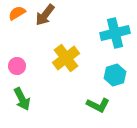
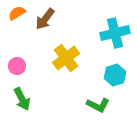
brown arrow: moved 4 px down
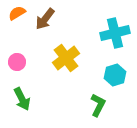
pink circle: moved 4 px up
green L-shape: rotated 90 degrees counterclockwise
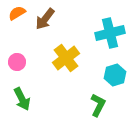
cyan cross: moved 5 px left
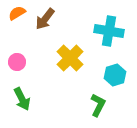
cyan cross: moved 1 px left, 2 px up; rotated 24 degrees clockwise
yellow cross: moved 4 px right; rotated 8 degrees counterclockwise
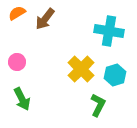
yellow cross: moved 11 px right, 11 px down
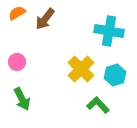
green L-shape: rotated 70 degrees counterclockwise
